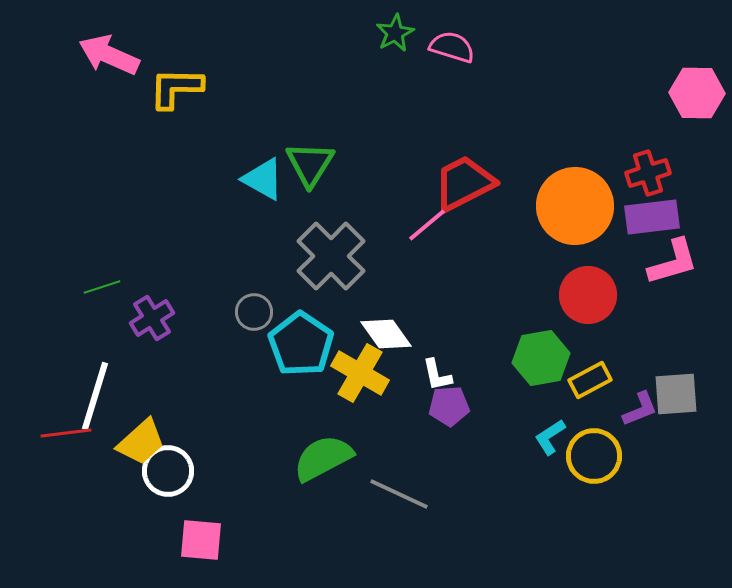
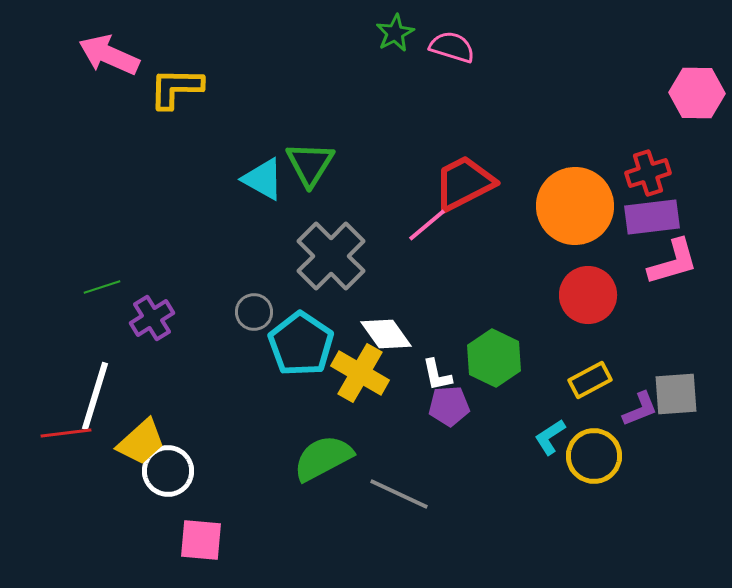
green hexagon: moved 47 px left; rotated 24 degrees counterclockwise
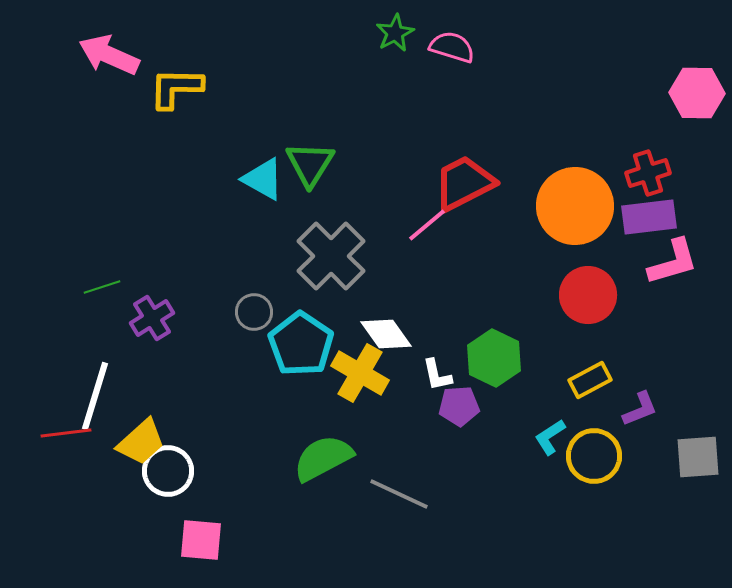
purple rectangle: moved 3 px left
gray square: moved 22 px right, 63 px down
purple pentagon: moved 10 px right
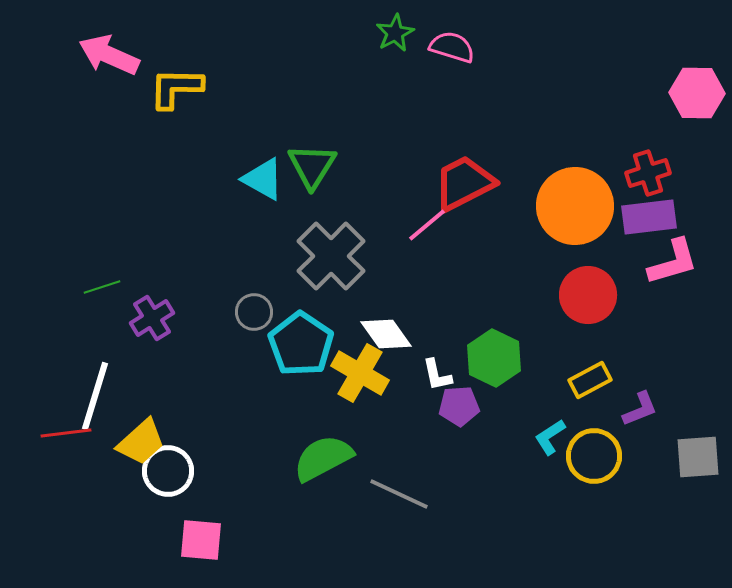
green triangle: moved 2 px right, 2 px down
